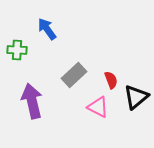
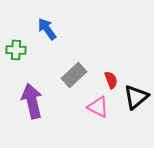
green cross: moved 1 px left
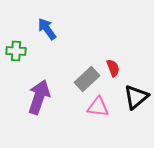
green cross: moved 1 px down
gray rectangle: moved 13 px right, 4 px down
red semicircle: moved 2 px right, 12 px up
purple arrow: moved 7 px right, 4 px up; rotated 32 degrees clockwise
pink triangle: rotated 20 degrees counterclockwise
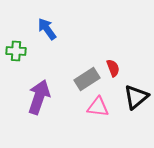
gray rectangle: rotated 10 degrees clockwise
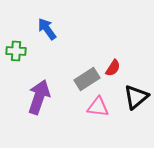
red semicircle: rotated 54 degrees clockwise
